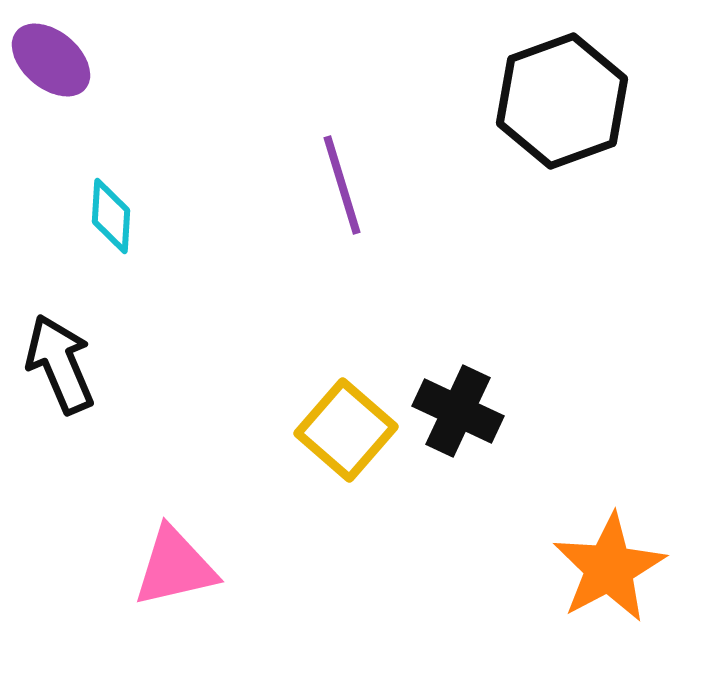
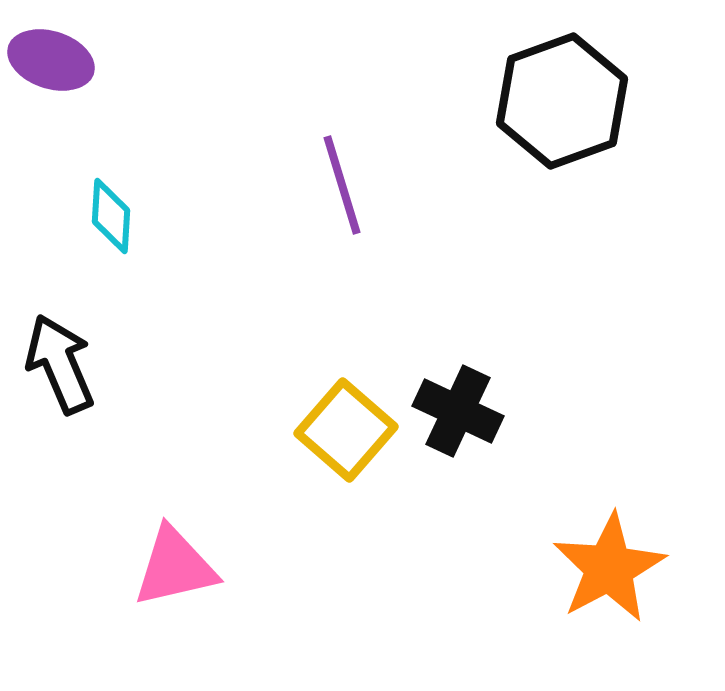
purple ellipse: rotated 22 degrees counterclockwise
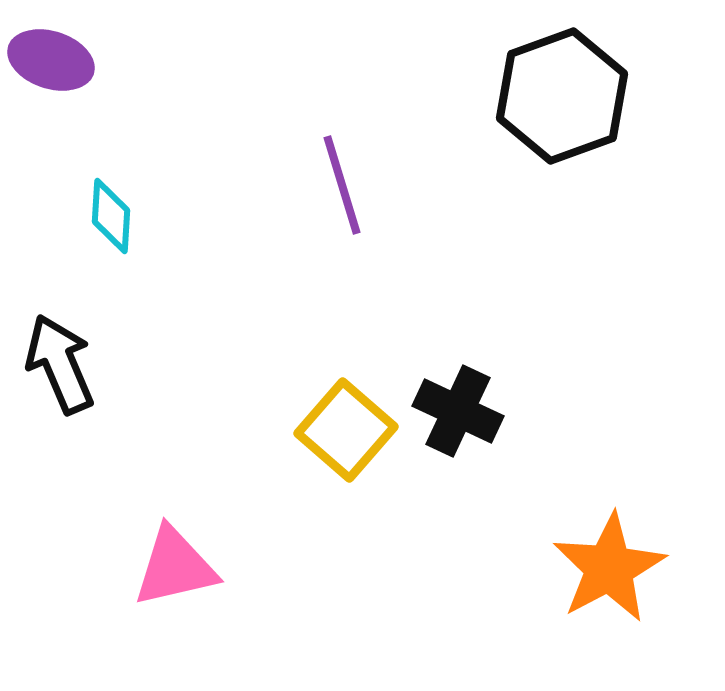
black hexagon: moved 5 px up
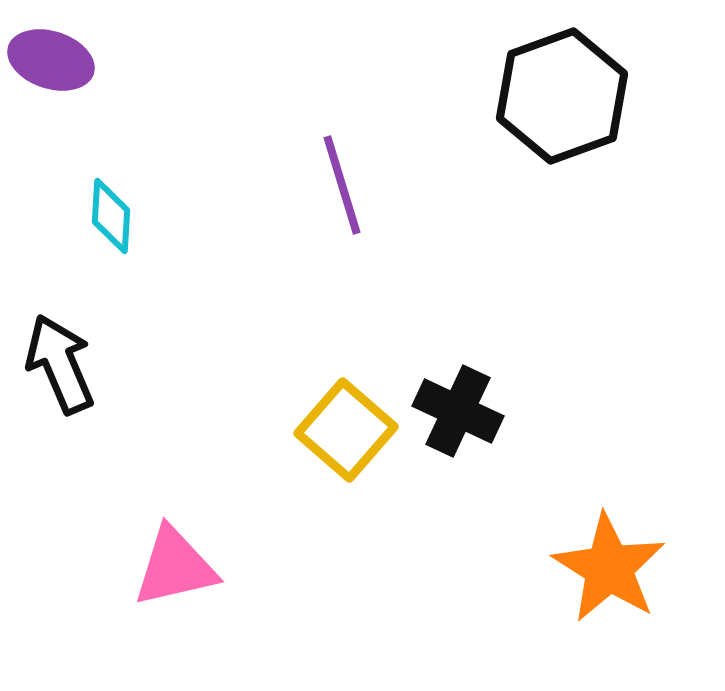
orange star: rotated 12 degrees counterclockwise
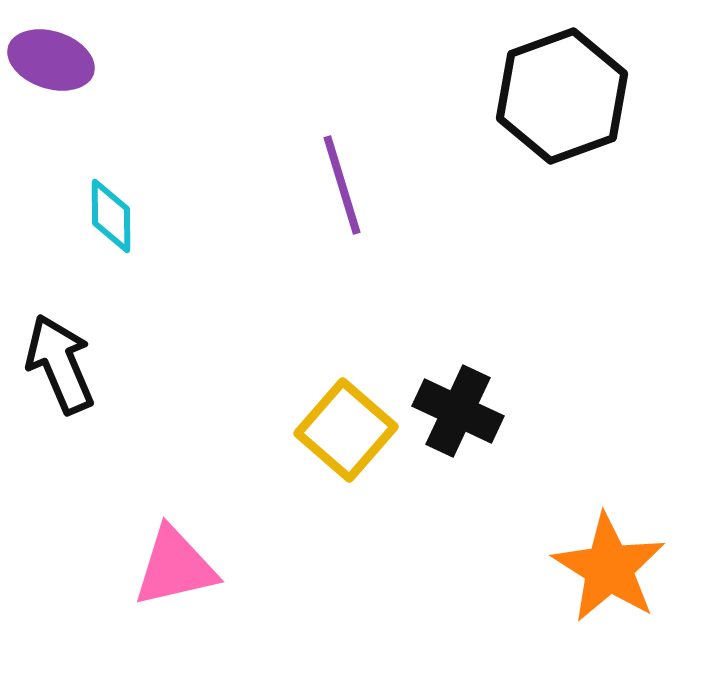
cyan diamond: rotated 4 degrees counterclockwise
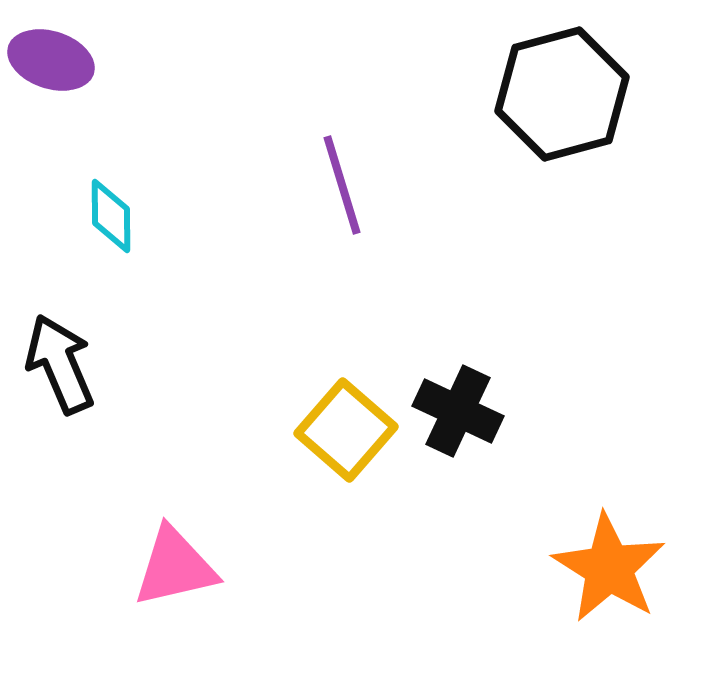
black hexagon: moved 2 px up; rotated 5 degrees clockwise
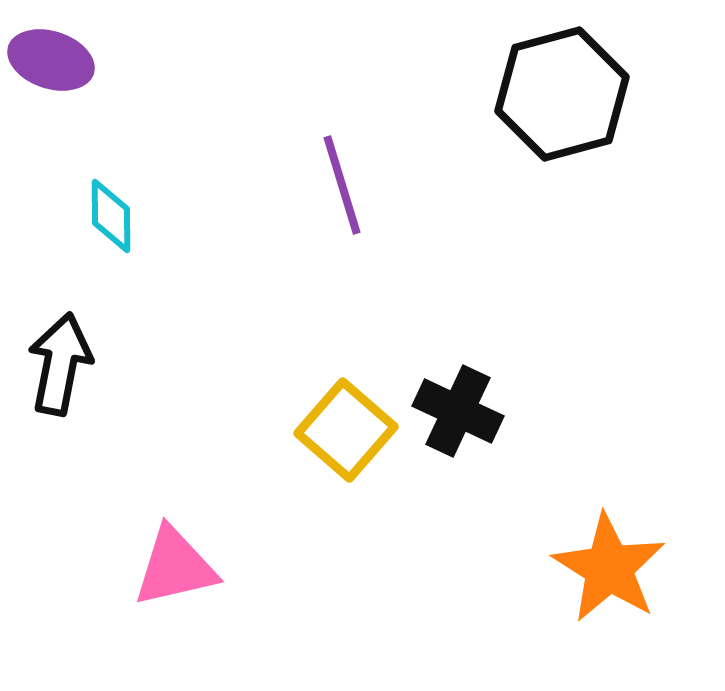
black arrow: rotated 34 degrees clockwise
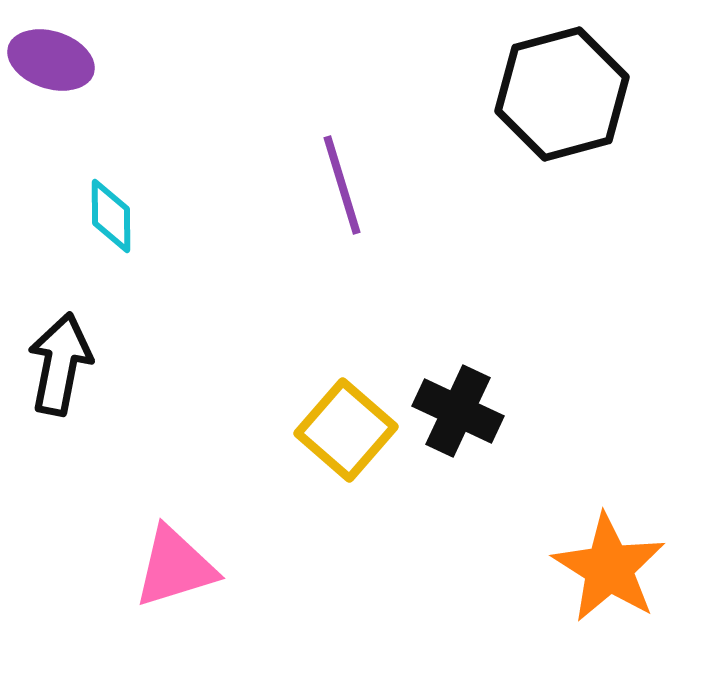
pink triangle: rotated 4 degrees counterclockwise
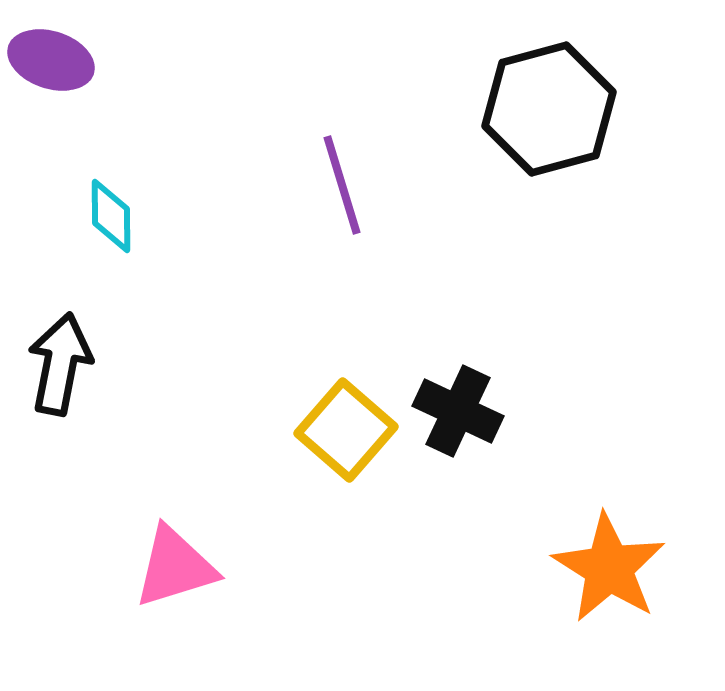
black hexagon: moved 13 px left, 15 px down
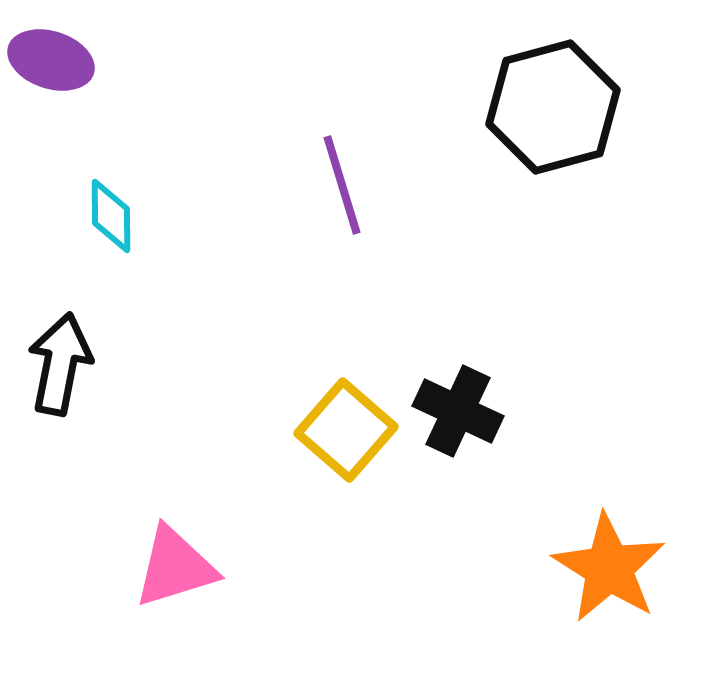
black hexagon: moved 4 px right, 2 px up
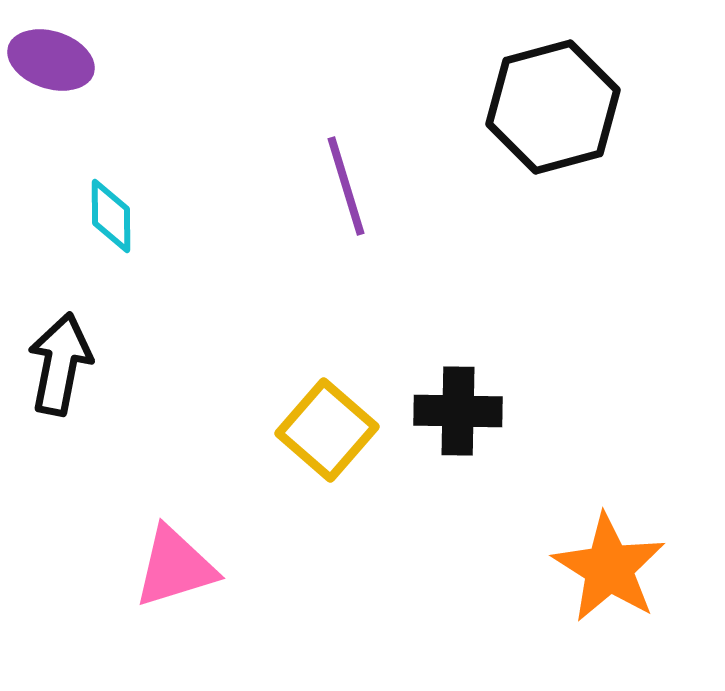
purple line: moved 4 px right, 1 px down
black cross: rotated 24 degrees counterclockwise
yellow square: moved 19 px left
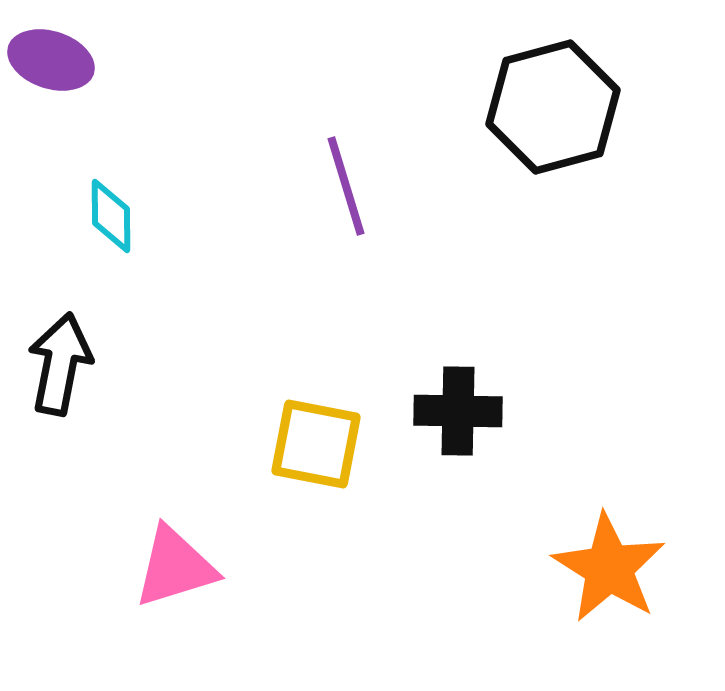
yellow square: moved 11 px left, 14 px down; rotated 30 degrees counterclockwise
